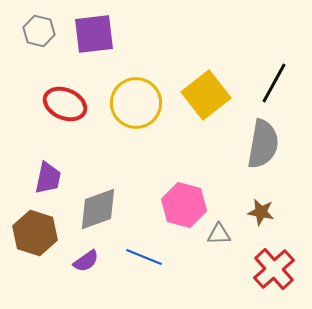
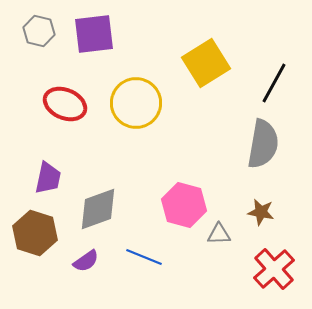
yellow square: moved 32 px up; rotated 6 degrees clockwise
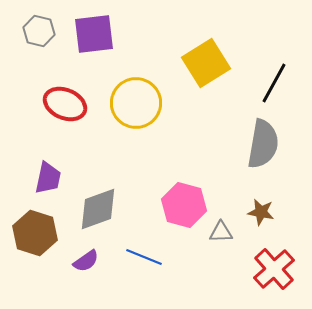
gray triangle: moved 2 px right, 2 px up
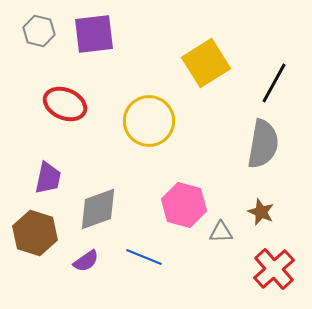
yellow circle: moved 13 px right, 18 px down
brown star: rotated 12 degrees clockwise
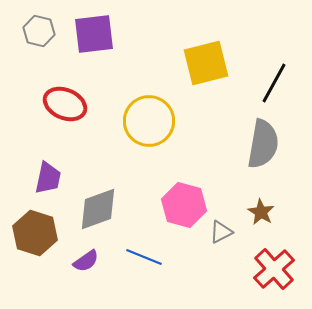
yellow square: rotated 18 degrees clockwise
brown star: rotated 8 degrees clockwise
gray triangle: rotated 25 degrees counterclockwise
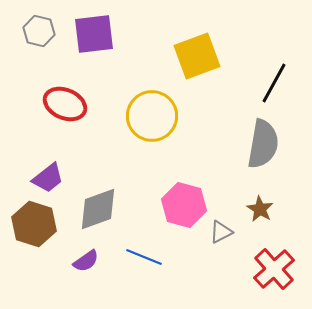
yellow square: moved 9 px left, 7 px up; rotated 6 degrees counterclockwise
yellow circle: moved 3 px right, 5 px up
purple trapezoid: rotated 40 degrees clockwise
brown star: moved 1 px left, 3 px up
brown hexagon: moved 1 px left, 9 px up
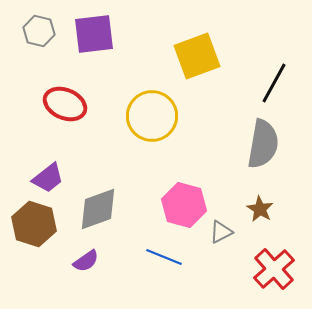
blue line: moved 20 px right
